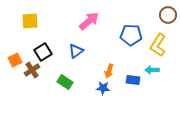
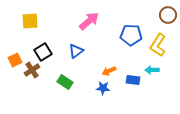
orange arrow: rotated 48 degrees clockwise
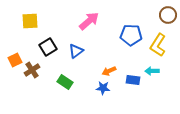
black square: moved 5 px right, 5 px up
cyan arrow: moved 1 px down
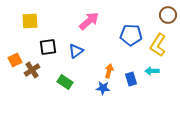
black square: rotated 24 degrees clockwise
orange arrow: rotated 128 degrees clockwise
blue rectangle: moved 2 px left, 1 px up; rotated 64 degrees clockwise
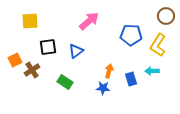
brown circle: moved 2 px left, 1 px down
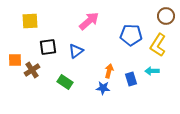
orange square: rotated 24 degrees clockwise
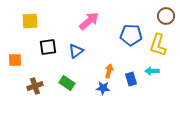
yellow L-shape: rotated 15 degrees counterclockwise
brown cross: moved 3 px right, 16 px down; rotated 14 degrees clockwise
green rectangle: moved 2 px right, 1 px down
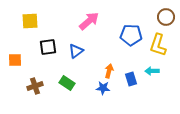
brown circle: moved 1 px down
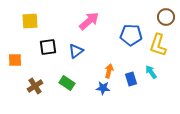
cyan arrow: moved 1 px left, 1 px down; rotated 56 degrees clockwise
brown cross: rotated 14 degrees counterclockwise
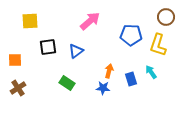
pink arrow: moved 1 px right
brown cross: moved 17 px left, 2 px down
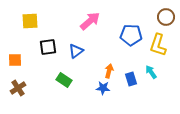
green rectangle: moved 3 px left, 3 px up
